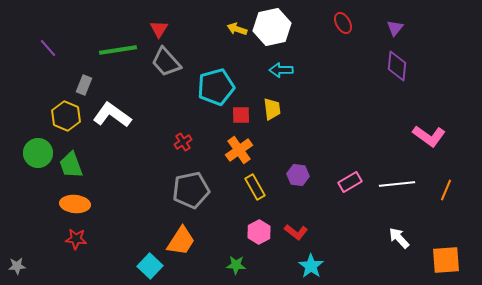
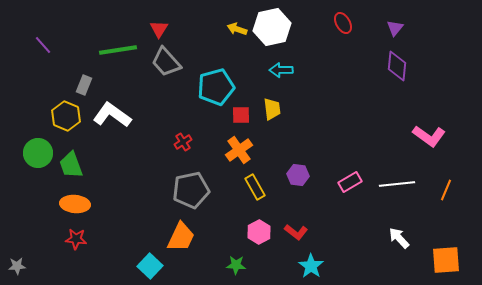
purple line: moved 5 px left, 3 px up
orange trapezoid: moved 4 px up; rotated 8 degrees counterclockwise
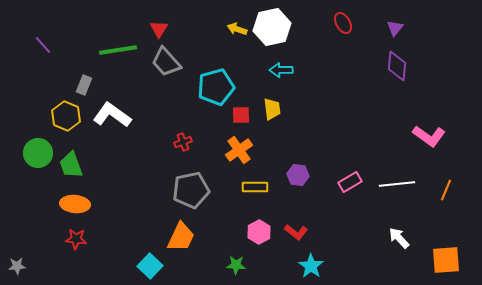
red cross: rotated 12 degrees clockwise
yellow rectangle: rotated 60 degrees counterclockwise
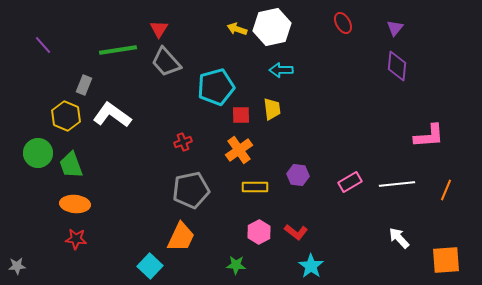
pink L-shape: rotated 40 degrees counterclockwise
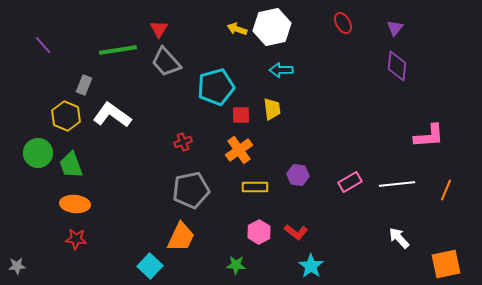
orange square: moved 4 px down; rotated 8 degrees counterclockwise
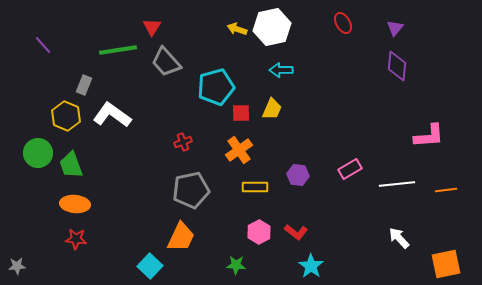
red triangle: moved 7 px left, 2 px up
yellow trapezoid: rotated 30 degrees clockwise
red square: moved 2 px up
pink rectangle: moved 13 px up
orange line: rotated 60 degrees clockwise
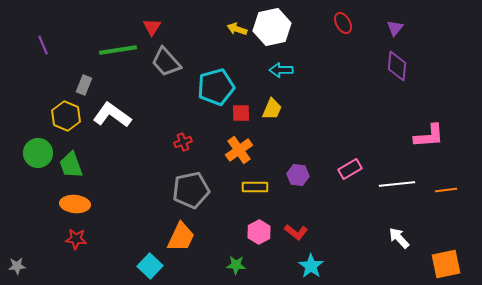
purple line: rotated 18 degrees clockwise
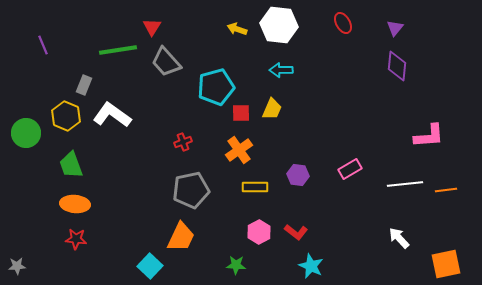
white hexagon: moved 7 px right, 2 px up; rotated 18 degrees clockwise
green circle: moved 12 px left, 20 px up
white line: moved 8 px right
cyan star: rotated 10 degrees counterclockwise
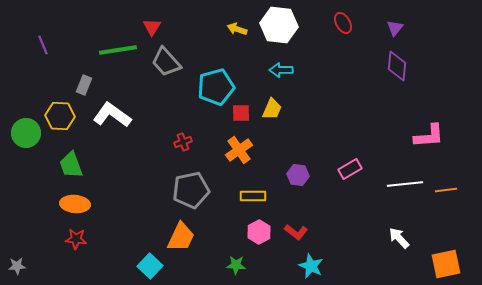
yellow hexagon: moved 6 px left; rotated 20 degrees counterclockwise
yellow rectangle: moved 2 px left, 9 px down
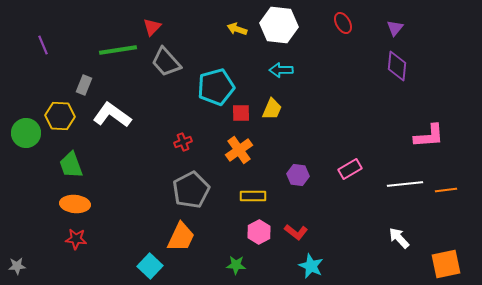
red triangle: rotated 12 degrees clockwise
gray pentagon: rotated 15 degrees counterclockwise
